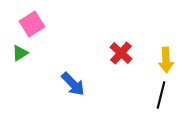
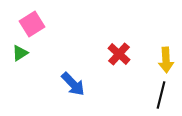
red cross: moved 2 px left, 1 px down
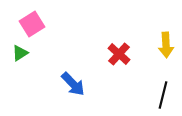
yellow arrow: moved 15 px up
black line: moved 2 px right
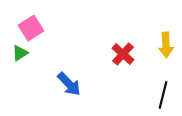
pink square: moved 1 px left, 4 px down
red cross: moved 4 px right
blue arrow: moved 4 px left
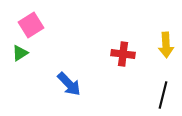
pink square: moved 3 px up
red cross: rotated 35 degrees counterclockwise
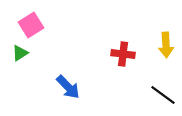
blue arrow: moved 1 px left, 3 px down
black line: rotated 68 degrees counterclockwise
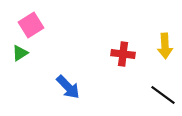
yellow arrow: moved 1 px left, 1 px down
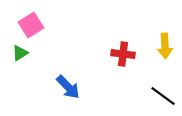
black line: moved 1 px down
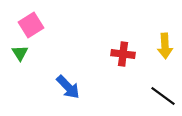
green triangle: rotated 30 degrees counterclockwise
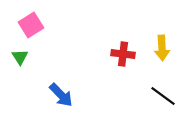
yellow arrow: moved 3 px left, 2 px down
green triangle: moved 4 px down
blue arrow: moved 7 px left, 8 px down
